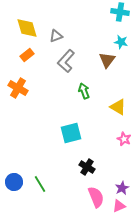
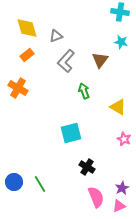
brown triangle: moved 7 px left
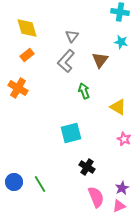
gray triangle: moved 16 px right; rotated 32 degrees counterclockwise
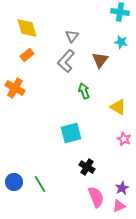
orange cross: moved 3 px left
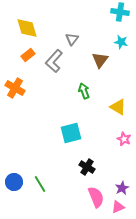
gray triangle: moved 3 px down
orange rectangle: moved 1 px right
gray L-shape: moved 12 px left
pink triangle: moved 1 px left, 1 px down
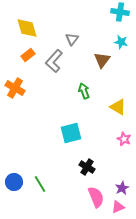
brown triangle: moved 2 px right
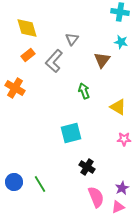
pink star: rotated 24 degrees counterclockwise
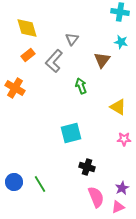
green arrow: moved 3 px left, 5 px up
black cross: rotated 14 degrees counterclockwise
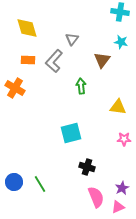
orange rectangle: moved 5 px down; rotated 40 degrees clockwise
green arrow: rotated 14 degrees clockwise
yellow triangle: rotated 24 degrees counterclockwise
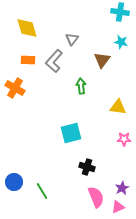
green line: moved 2 px right, 7 px down
